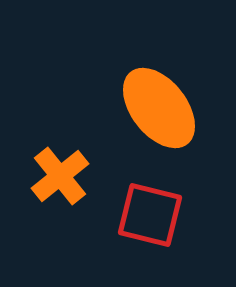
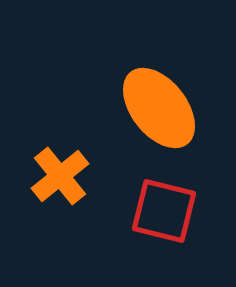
red square: moved 14 px right, 4 px up
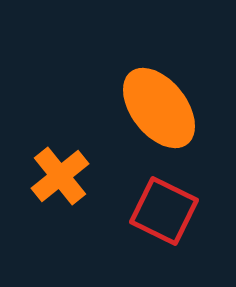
red square: rotated 12 degrees clockwise
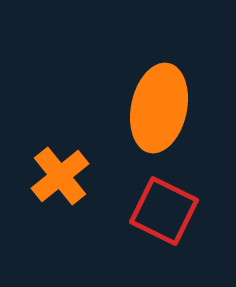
orange ellipse: rotated 50 degrees clockwise
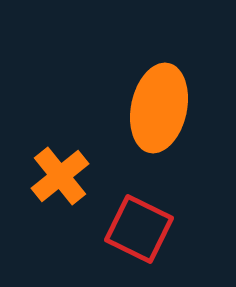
red square: moved 25 px left, 18 px down
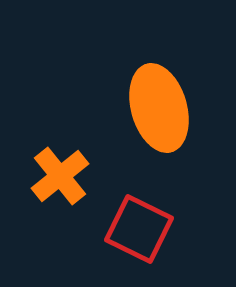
orange ellipse: rotated 28 degrees counterclockwise
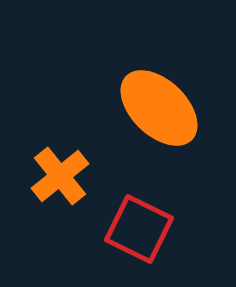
orange ellipse: rotated 30 degrees counterclockwise
